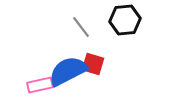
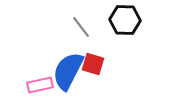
black hexagon: rotated 8 degrees clockwise
blue semicircle: rotated 36 degrees counterclockwise
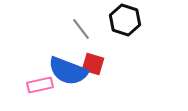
black hexagon: rotated 16 degrees clockwise
gray line: moved 2 px down
blue semicircle: rotated 96 degrees counterclockwise
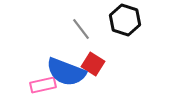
red square: rotated 15 degrees clockwise
blue semicircle: moved 2 px left, 1 px down
pink rectangle: moved 3 px right
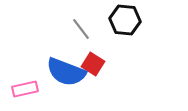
black hexagon: rotated 12 degrees counterclockwise
pink rectangle: moved 18 px left, 4 px down
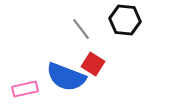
blue semicircle: moved 5 px down
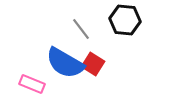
blue semicircle: moved 1 px left, 14 px up; rotated 9 degrees clockwise
pink rectangle: moved 7 px right, 5 px up; rotated 35 degrees clockwise
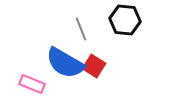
gray line: rotated 15 degrees clockwise
red square: moved 1 px right, 2 px down
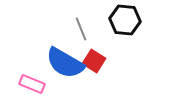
red square: moved 5 px up
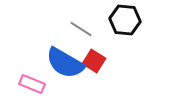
gray line: rotated 35 degrees counterclockwise
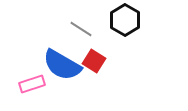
black hexagon: rotated 24 degrees clockwise
blue semicircle: moved 3 px left, 2 px down
pink rectangle: rotated 40 degrees counterclockwise
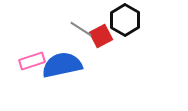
red square: moved 7 px right, 25 px up; rotated 30 degrees clockwise
blue semicircle: rotated 138 degrees clockwise
pink rectangle: moved 23 px up
